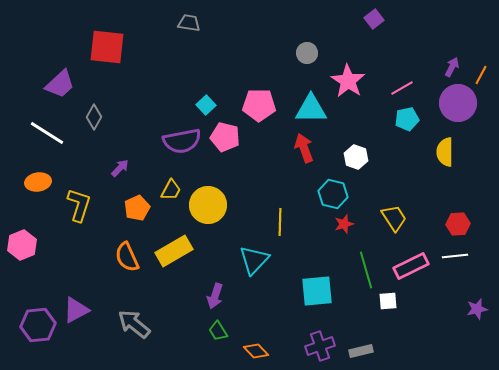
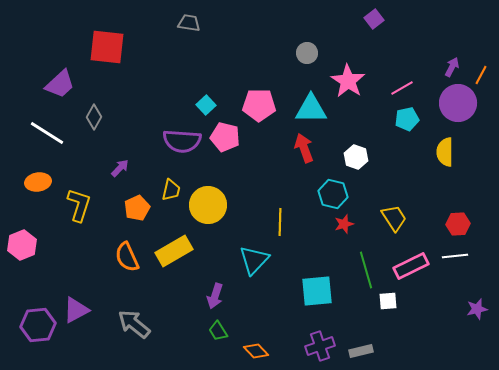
purple semicircle at (182, 141): rotated 15 degrees clockwise
yellow trapezoid at (171, 190): rotated 15 degrees counterclockwise
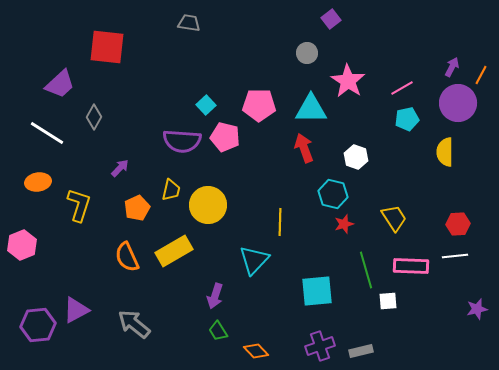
purple square at (374, 19): moved 43 px left
pink rectangle at (411, 266): rotated 28 degrees clockwise
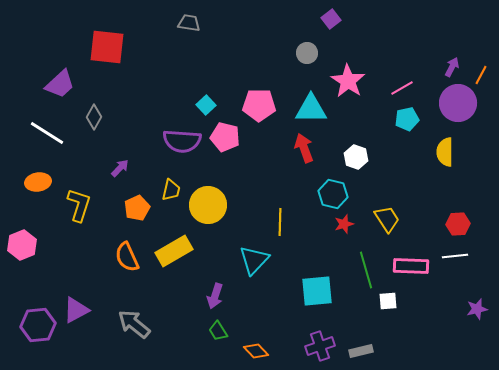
yellow trapezoid at (394, 218): moved 7 px left, 1 px down
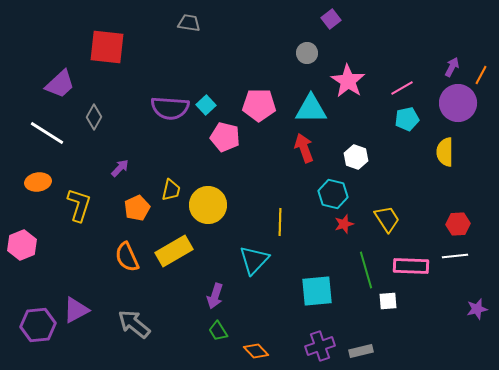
purple semicircle at (182, 141): moved 12 px left, 33 px up
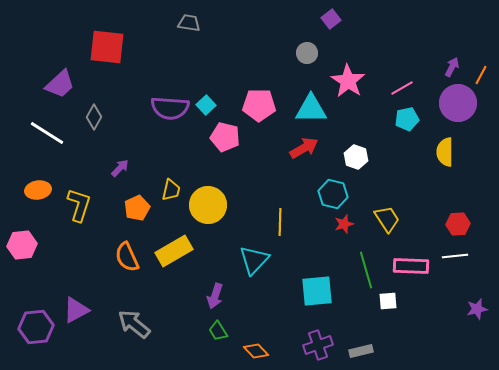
red arrow at (304, 148): rotated 80 degrees clockwise
orange ellipse at (38, 182): moved 8 px down
pink hexagon at (22, 245): rotated 16 degrees clockwise
purple hexagon at (38, 325): moved 2 px left, 2 px down
purple cross at (320, 346): moved 2 px left, 1 px up
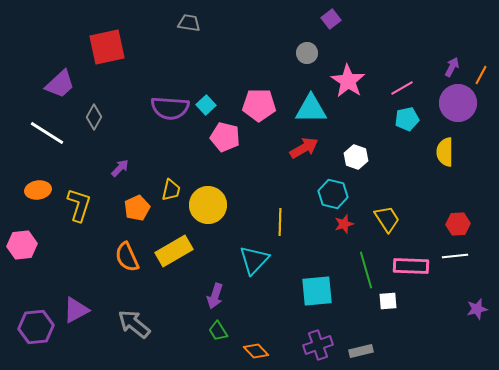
red square at (107, 47): rotated 18 degrees counterclockwise
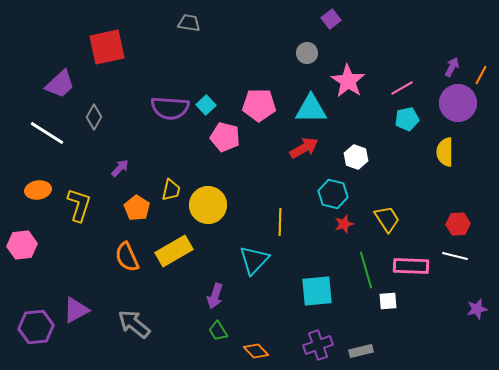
orange pentagon at (137, 208): rotated 15 degrees counterclockwise
white line at (455, 256): rotated 20 degrees clockwise
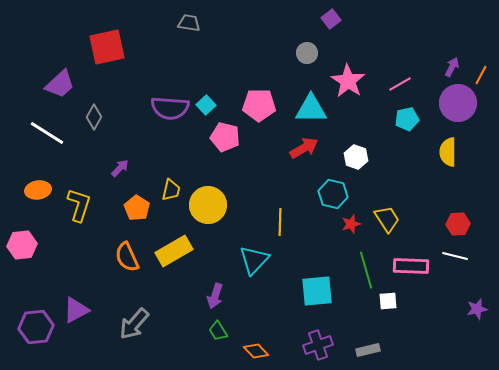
pink line at (402, 88): moved 2 px left, 4 px up
yellow semicircle at (445, 152): moved 3 px right
red star at (344, 224): moved 7 px right
gray arrow at (134, 324): rotated 88 degrees counterclockwise
gray rectangle at (361, 351): moved 7 px right, 1 px up
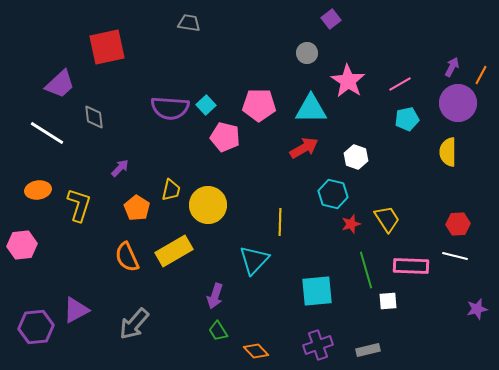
gray diamond at (94, 117): rotated 35 degrees counterclockwise
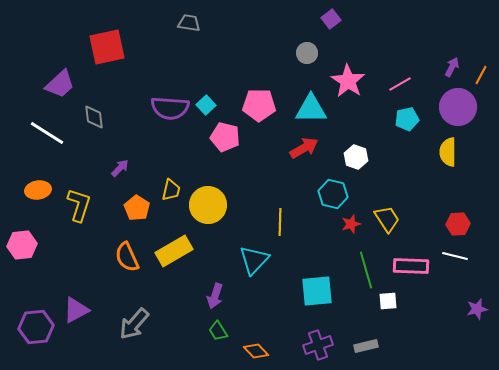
purple circle at (458, 103): moved 4 px down
gray rectangle at (368, 350): moved 2 px left, 4 px up
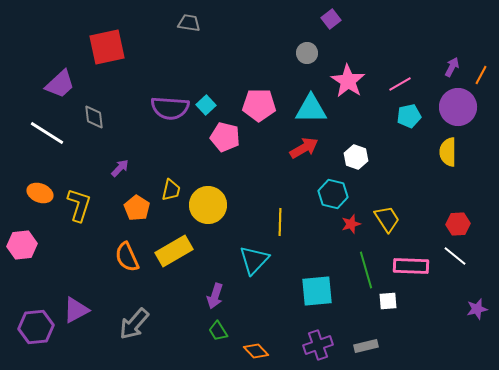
cyan pentagon at (407, 119): moved 2 px right, 3 px up
orange ellipse at (38, 190): moved 2 px right, 3 px down; rotated 30 degrees clockwise
white line at (455, 256): rotated 25 degrees clockwise
